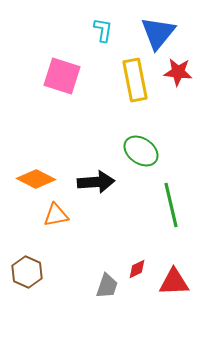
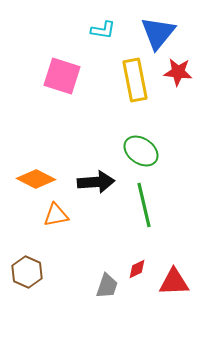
cyan L-shape: rotated 90 degrees clockwise
green line: moved 27 px left
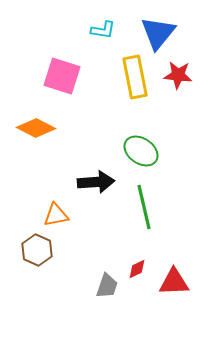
red star: moved 3 px down
yellow rectangle: moved 3 px up
orange diamond: moved 51 px up
green line: moved 2 px down
brown hexagon: moved 10 px right, 22 px up
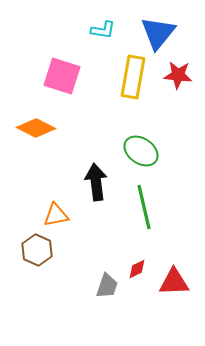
yellow rectangle: moved 2 px left; rotated 21 degrees clockwise
black arrow: rotated 93 degrees counterclockwise
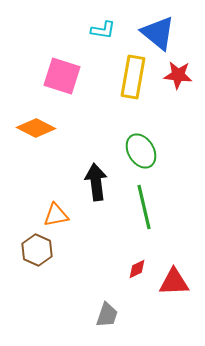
blue triangle: rotated 30 degrees counterclockwise
green ellipse: rotated 24 degrees clockwise
gray trapezoid: moved 29 px down
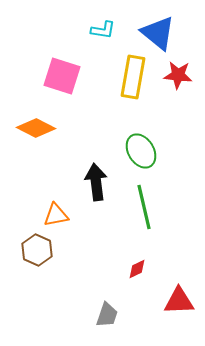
red triangle: moved 5 px right, 19 px down
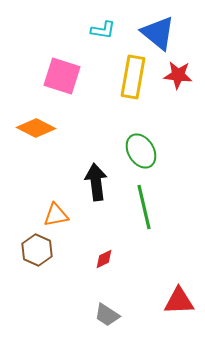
red diamond: moved 33 px left, 10 px up
gray trapezoid: rotated 104 degrees clockwise
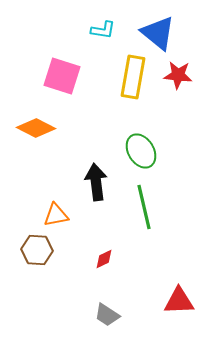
brown hexagon: rotated 20 degrees counterclockwise
